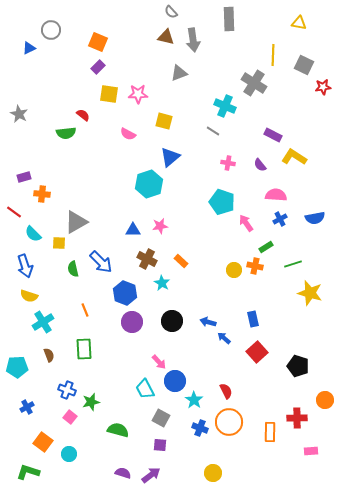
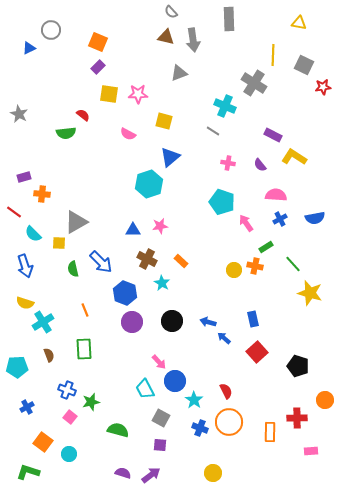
green line at (293, 264): rotated 66 degrees clockwise
yellow semicircle at (29, 296): moved 4 px left, 7 px down
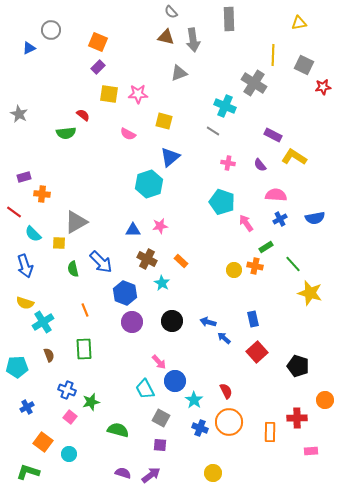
yellow triangle at (299, 23): rotated 21 degrees counterclockwise
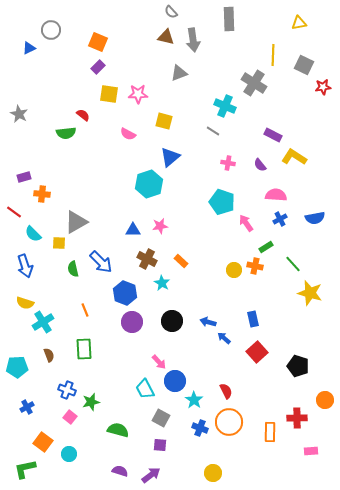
green L-shape at (28, 472): moved 3 px left, 3 px up; rotated 30 degrees counterclockwise
purple semicircle at (123, 473): moved 3 px left, 2 px up
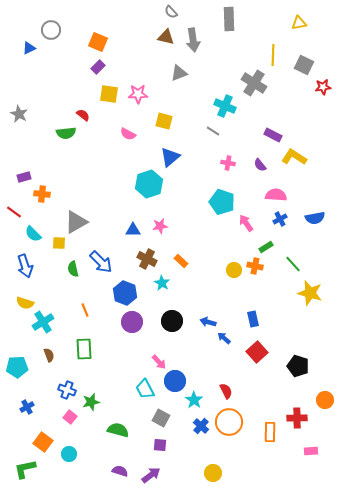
blue cross at (200, 428): moved 1 px right, 2 px up; rotated 21 degrees clockwise
